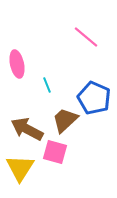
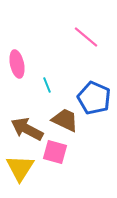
brown trapezoid: rotated 68 degrees clockwise
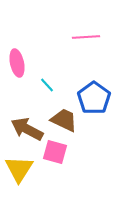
pink line: rotated 44 degrees counterclockwise
pink ellipse: moved 1 px up
cyan line: rotated 21 degrees counterclockwise
blue pentagon: rotated 12 degrees clockwise
brown trapezoid: moved 1 px left
yellow triangle: moved 1 px left, 1 px down
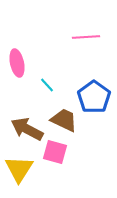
blue pentagon: moved 1 px up
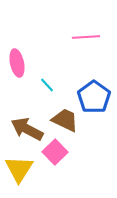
brown trapezoid: moved 1 px right
pink square: rotated 30 degrees clockwise
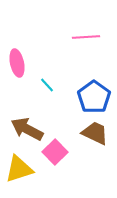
brown trapezoid: moved 30 px right, 13 px down
yellow triangle: rotated 40 degrees clockwise
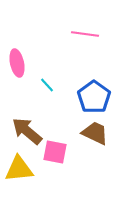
pink line: moved 1 px left, 3 px up; rotated 12 degrees clockwise
brown arrow: moved 2 px down; rotated 12 degrees clockwise
pink square: rotated 35 degrees counterclockwise
yellow triangle: rotated 12 degrees clockwise
